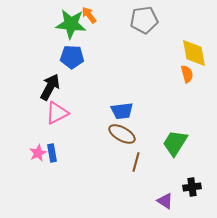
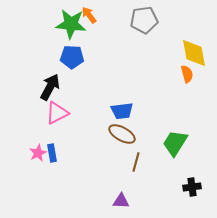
purple triangle: moved 44 px left; rotated 30 degrees counterclockwise
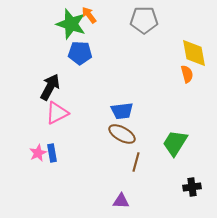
gray pentagon: rotated 8 degrees clockwise
green star: rotated 12 degrees clockwise
blue pentagon: moved 8 px right, 4 px up
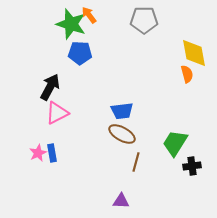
black cross: moved 21 px up
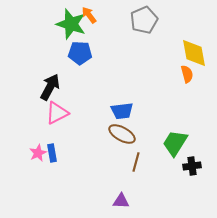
gray pentagon: rotated 24 degrees counterclockwise
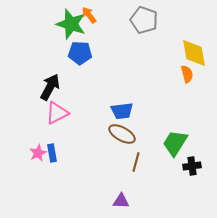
gray pentagon: rotated 28 degrees counterclockwise
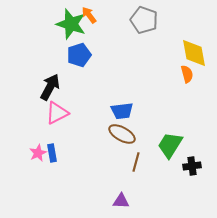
blue pentagon: moved 1 px left, 2 px down; rotated 20 degrees counterclockwise
green trapezoid: moved 5 px left, 2 px down
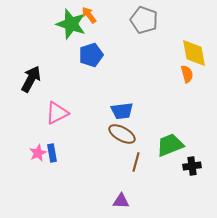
blue pentagon: moved 12 px right
black arrow: moved 19 px left, 8 px up
green trapezoid: rotated 36 degrees clockwise
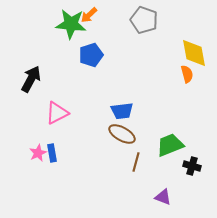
orange arrow: rotated 96 degrees counterclockwise
green star: rotated 12 degrees counterclockwise
black cross: rotated 24 degrees clockwise
purple triangle: moved 42 px right, 4 px up; rotated 18 degrees clockwise
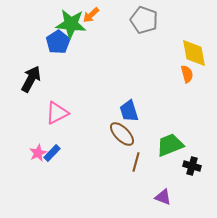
orange arrow: moved 2 px right
blue pentagon: moved 33 px left, 13 px up; rotated 15 degrees counterclockwise
blue trapezoid: moved 7 px right; rotated 80 degrees clockwise
brown ellipse: rotated 16 degrees clockwise
blue rectangle: rotated 54 degrees clockwise
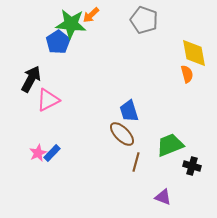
pink triangle: moved 9 px left, 13 px up
